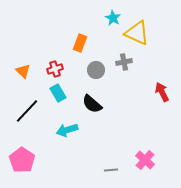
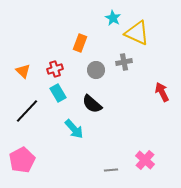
cyan arrow: moved 7 px right, 1 px up; rotated 115 degrees counterclockwise
pink pentagon: rotated 10 degrees clockwise
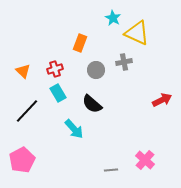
red arrow: moved 8 px down; rotated 90 degrees clockwise
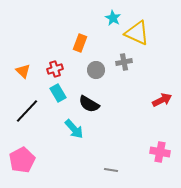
black semicircle: moved 3 px left; rotated 10 degrees counterclockwise
pink cross: moved 15 px right, 8 px up; rotated 30 degrees counterclockwise
gray line: rotated 16 degrees clockwise
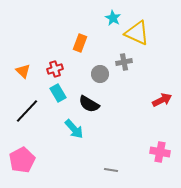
gray circle: moved 4 px right, 4 px down
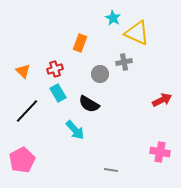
cyan arrow: moved 1 px right, 1 px down
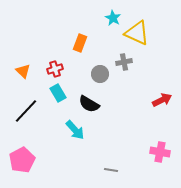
black line: moved 1 px left
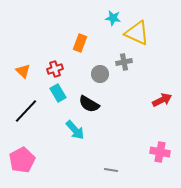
cyan star: rotated 21 degrees counterclockwise
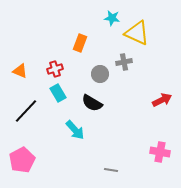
cyan star: moved 1 px left
orange triangle: moved 3 px left; rotated 21 degrees counterclockwise
black semicircle: moved 3 px right, 1 px up
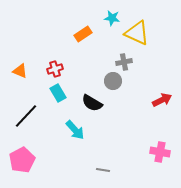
orange rectangle: moved 3 px right, 9 px up; rotated 36 degrees clockwise
gray circle: moved 13 px right, 7 px down
black line: moved 5 px down
gray line: moved 8 px left
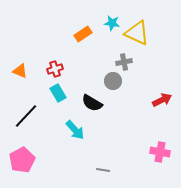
cyan star: moved 5 px down
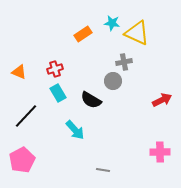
orange triangle: moved 1 px left, 1 px down
black semicircle: moved 1 px left, 3 px up
pink cross: rotated 12 degrees counterclockwise
